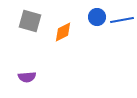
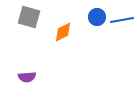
gray square: moved 1 px left, 4 px up
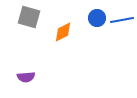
blue circle: moved 1 px down
purple semicircle: moved 1 px left
